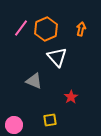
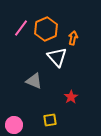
orange arrow: moved 8 px left, 9 px down
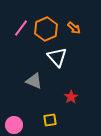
orange arrow: moved 1 px right, 10 px up; rotated 120 degrees clockwise
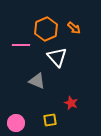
pink line: moved 17 px down; rotated 54 degrees clockwise
gray triangle: moved 3 px right
red star: moved 6 px down; rotated 16 degrees counterclockwise
pink circle: moved 2 px right, 2 px up
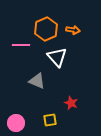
orange arrow: moved 1 px left, 2 px down; rotated 32 degrees counterclockwise
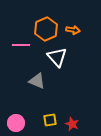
red star: moved 1 px right, 21 px down
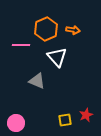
yellow square: moved 15 px right
red star: moved 14 px right, 9 px up; rotated 24 degrees clockwise
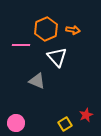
yellow square: moved 4 px down; rotated 24 degrees counterclockwise
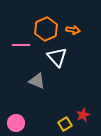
red star: moved 3 px left
